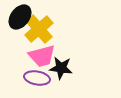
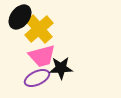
black star: rotated 10 degrees counterclockwise
purple ellipse: rotated 35 degrees counterclockwise
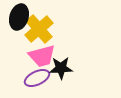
black ellipse: moved 1 px left; rotated 20 degrees counterclockwise
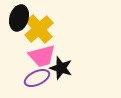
black ellipse: moved 1 px down
black star: rotated 20 degrees clockwise
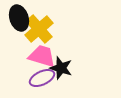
black ellipse: rotated 35 degrees counterclockwise
pink trapezoid: rotated 148 degrees counterclockwise
purple ellipse: moved 5 px right
